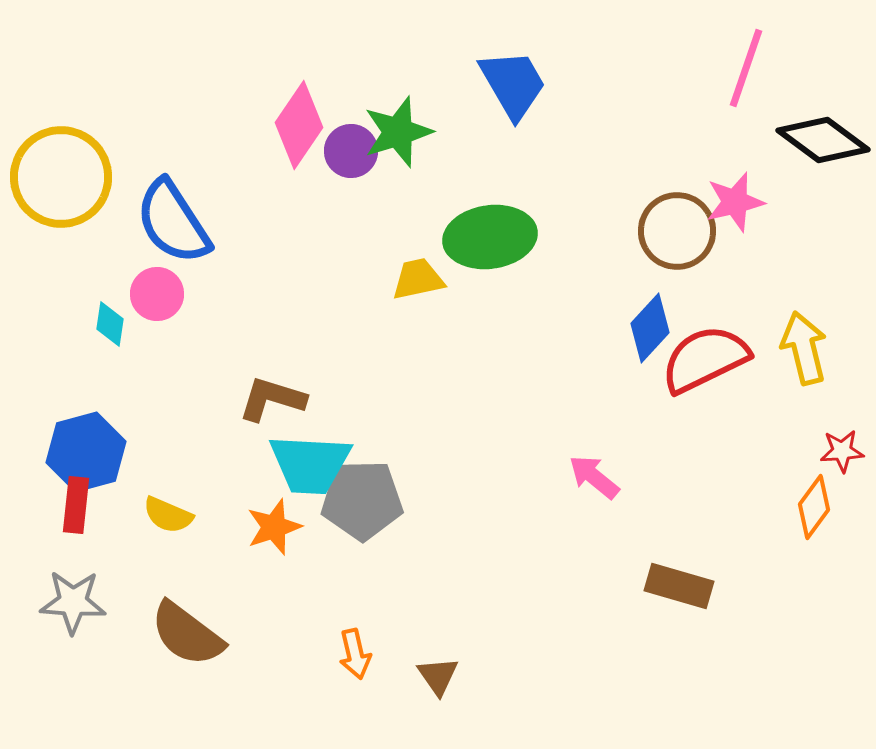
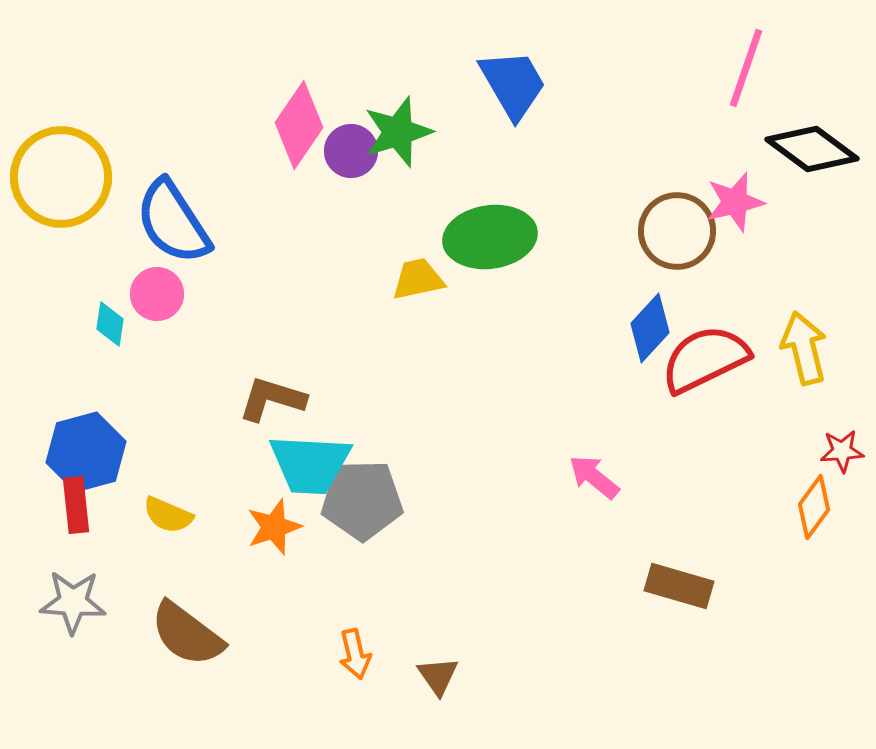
black diamond: moved 11 px left, 9 px down
red rectangle: rotated 12 degrees counterclockwise
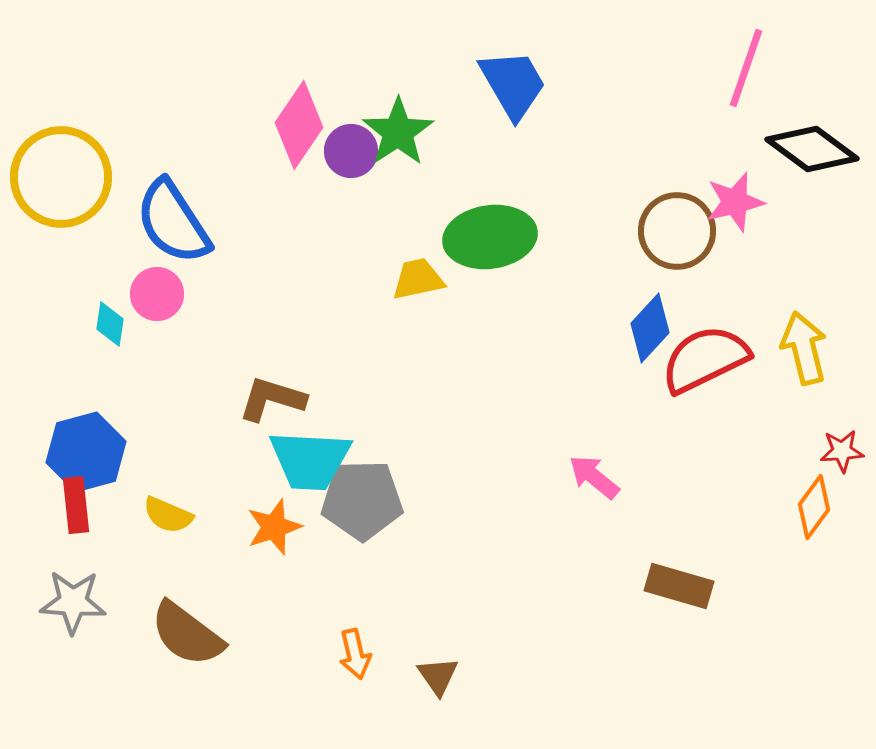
green star: rotated 16 degrees counterclockwise
cyan trapezoid: moved 4 px up
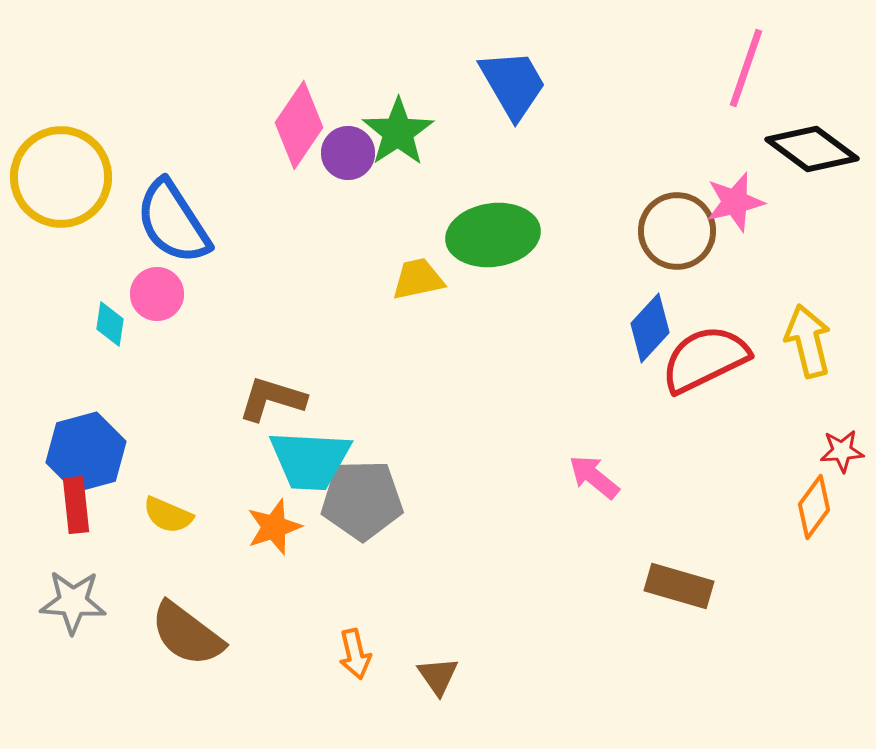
purple circle: moved 3 px left, 2 px down
green ellipse: moved 3 px right, 2 px up
yellow arrow: moved 4 px right, 7 px up
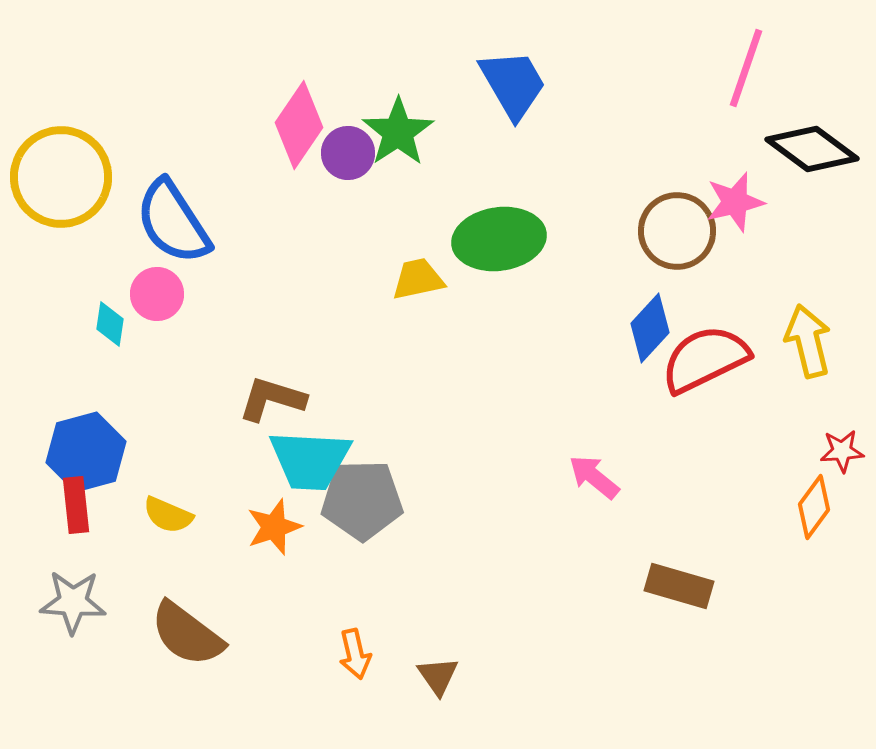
green ellipse: moved 6 px right, 4 px down
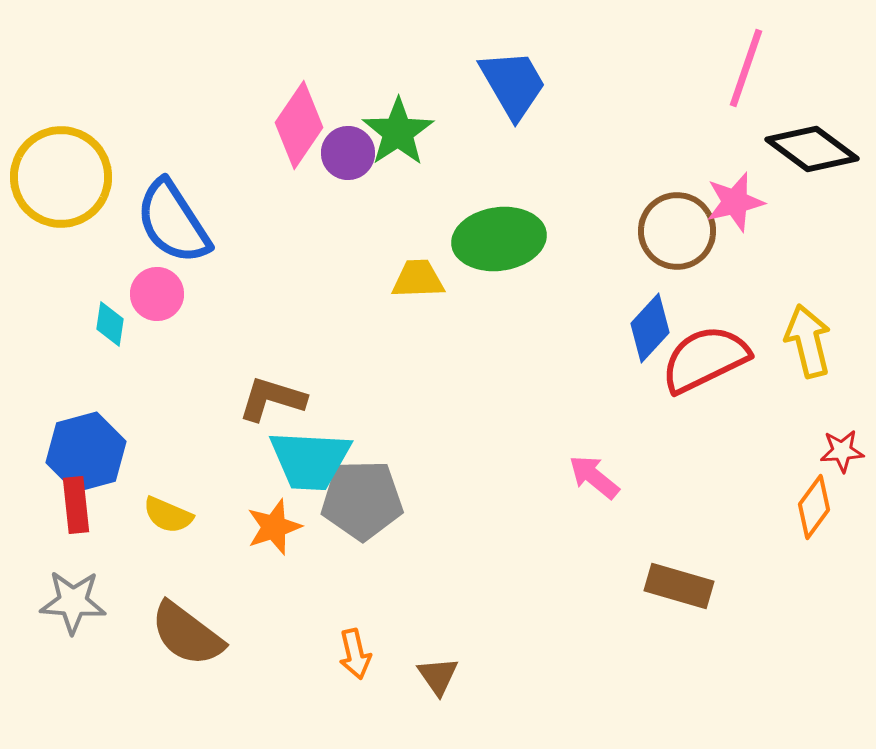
yellow trapezoid: rotated 10 degrees clockwise
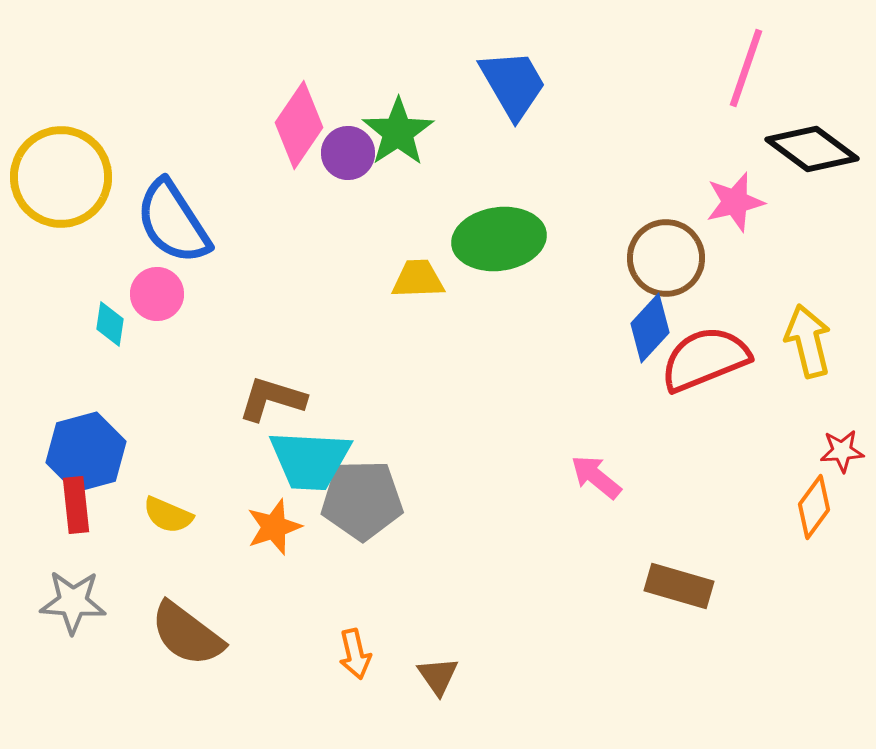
brown circle: moved 11 px left, 27 px down
red semicircle: rotated 4 degrees clockwise
pink arrow: moved 2 px right
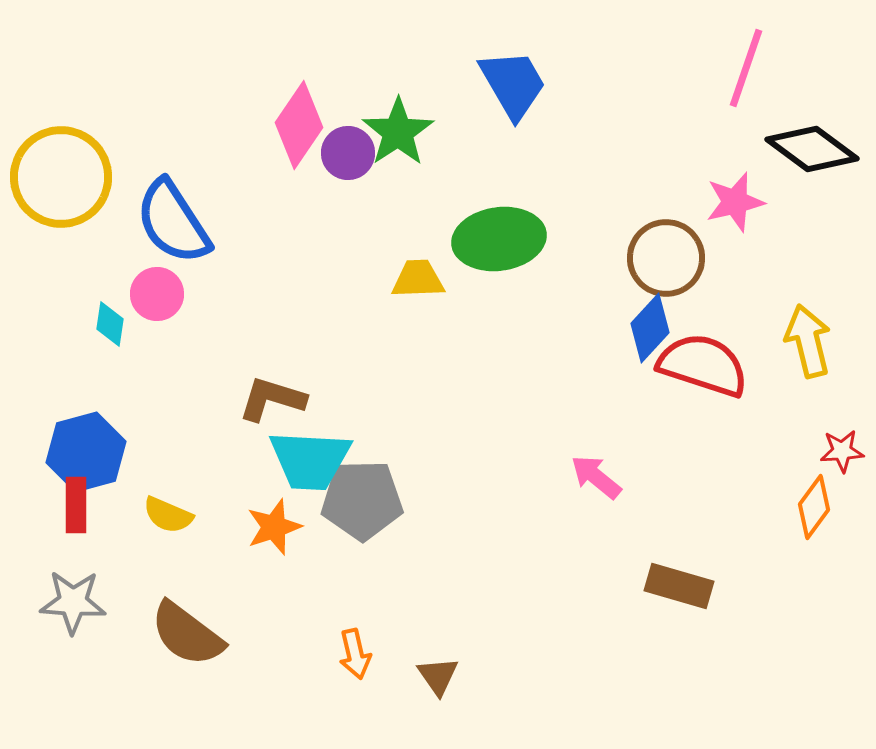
red semicircle: moved 2 px left, 6 px down; rotated 40 degrees clockwise
red rectangle: rotated 6 degrees clockwise
